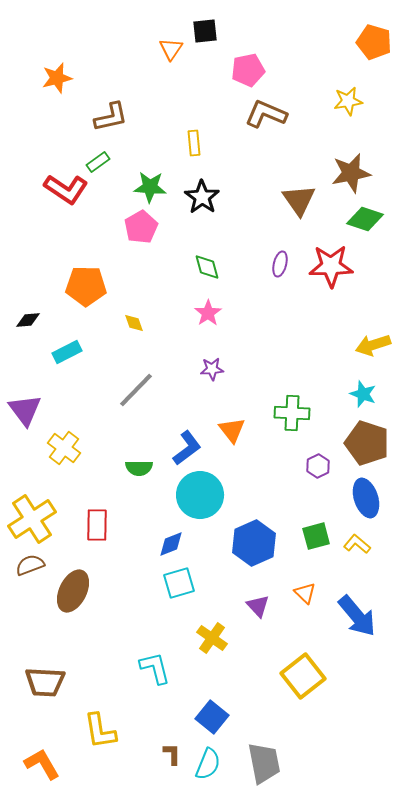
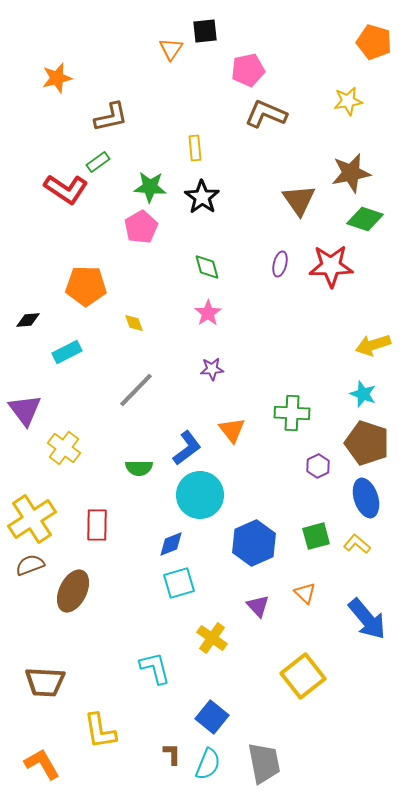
yellow rectangle at (194, 143): moved 1 px right, 5 px down
blue arrow at (357, 616): moved 10 px right, 3 px down
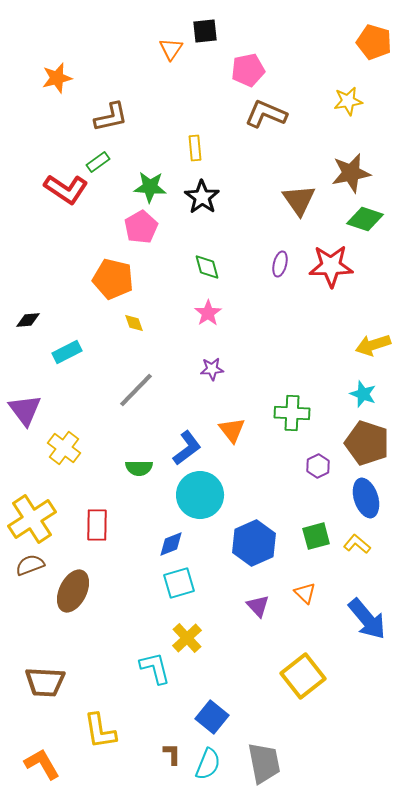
orange pentagon at (86, 286): moved 27 px right, 7 px up; rotated 12 degrees clockwise
yellow cross at (212, 638): moved 25 px left; rotated 12 degrees clockwise
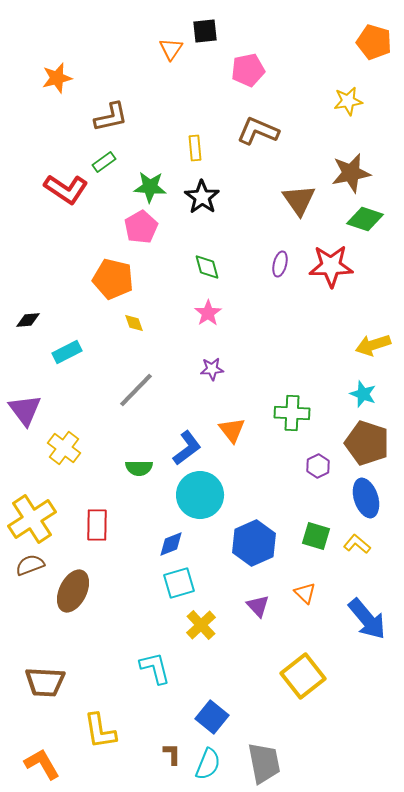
brown L-shape at (266, 114): moved 8 px left, 17 px down
green rectangle at (98, 162): moved 6 px right
green square at (316, 536): rotated 32 degrees clockwise
yellow cross at (187, 638): moved 14 px right, 13 px up
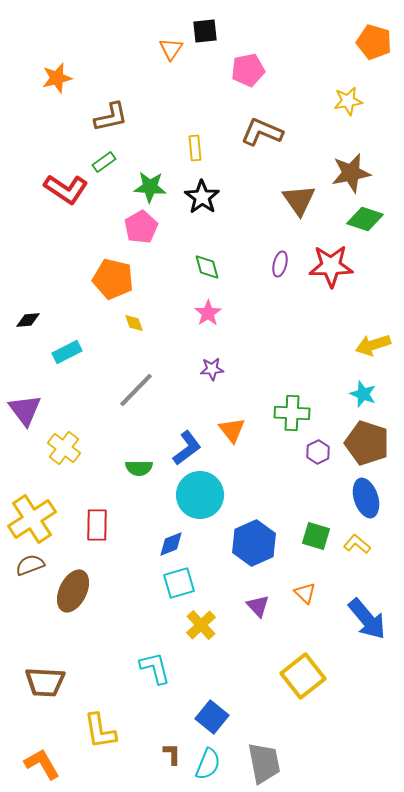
brown L-shape at (258, 131): moved 4 px right, 1 px down
purple hexagon at (318, 466): moved 14 px up
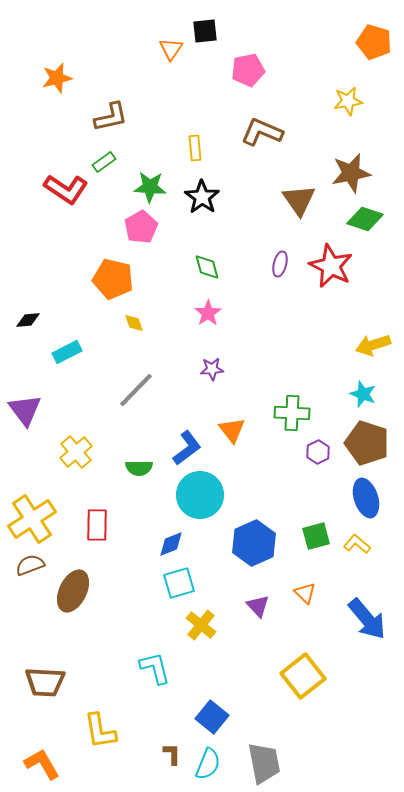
red star at (331, 266): rotated 27 degrees clockwise
yellow cross at (64, 448): moved 12 px right, 4 px down; rotated 12 degrees clockwise
green square at (316, 536): rotated 32 degrees counterclockwise
yellow cross at (201, 625): rotated 8 degrees counterclockwise
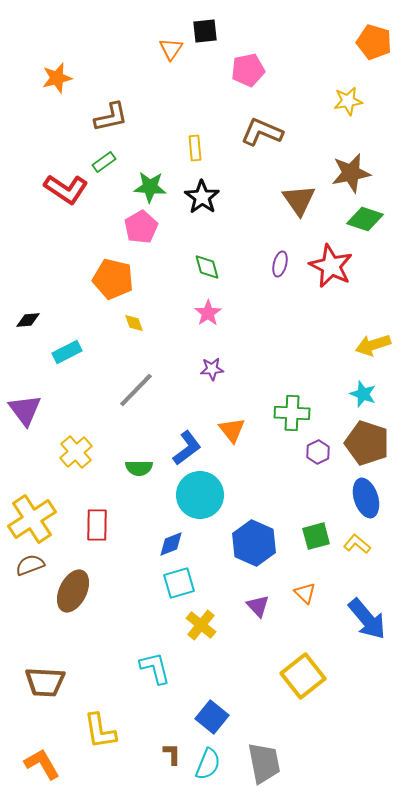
blue hexagon at (254, 543): rotated 12 degrees counterclockwise
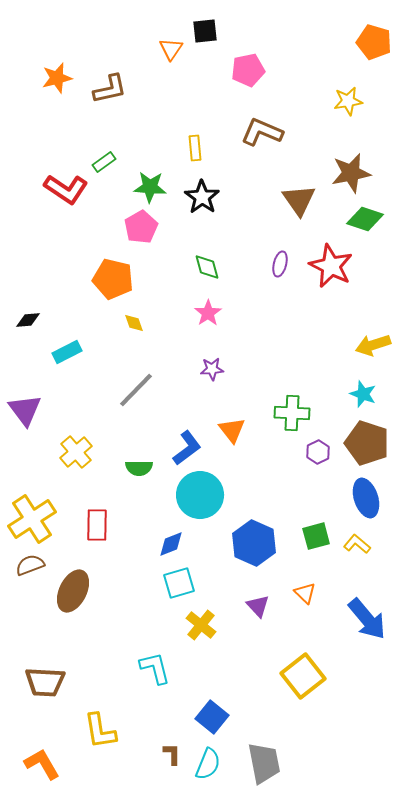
brown L-shape at (111, 117): moved 1 px left, 28 px up
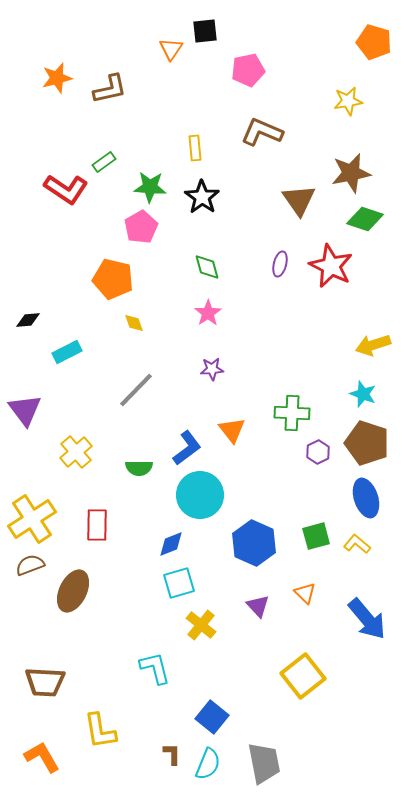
orange L-shape at (42, 764): moved 7 px up
